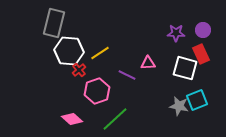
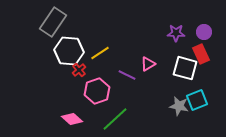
gray rectangle: moved 1 px left, 1 px up; rotated 20 degrees clockwise
purple circle: moved 1 px right, 2 px down
pink triangle: moved 1 px down; rotated 28 degrees counterclockwise
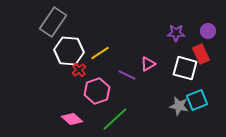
purple circle: moved 4 px right, 1 px up
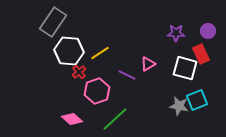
red cross: moved 2 px down
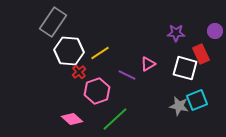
purple circle: moved 7 px right
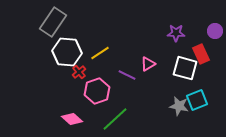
white hexagon: moved 2 px left, 1 px down
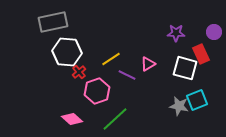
gray rectangle: rotated 44 degrees clockwise
purple circle: moved 1 px left, 1 px down
yellow line: moved 11 px right, 6 px down
